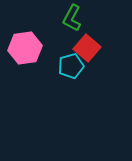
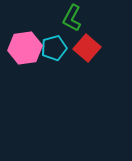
cyan pentagon: moved 17 px left, 18 px up
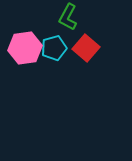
green L-shape: moved 4 px left, 1 px up
red square: moved 1 px left
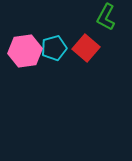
green L-shape: moved 38 px right
pink hexagon: moved 3 px down
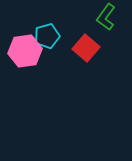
green L-shape: rotated 8 degrees clockwise
cyan pentagon: moved 7 px left, 12 px up
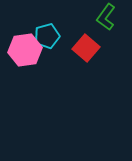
pink hexagon: moved 1 px up
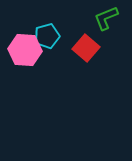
green L-shape: moved 1 px down; rotated 32 degrees clockwise
pink hexagon: rotated 12 degrees clockwise
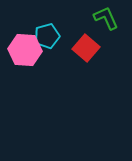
green L-shape: rotated 88 degrees clockwise
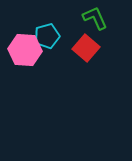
green L-shape: moved 11 px left
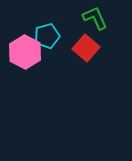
pink hexagon: moved 2 px down; rotated 24 degrees clockwise
